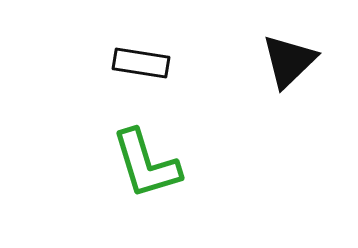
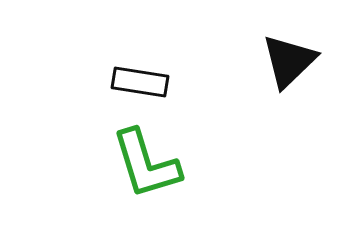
black rectangle: moved 1 px left, 19 px down
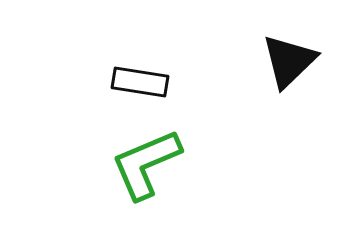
green L-shape: rotated 84 degrees clockwise
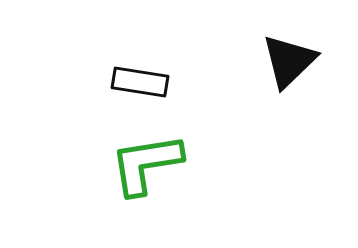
green L-shape: rotated 14 degrees clockwise
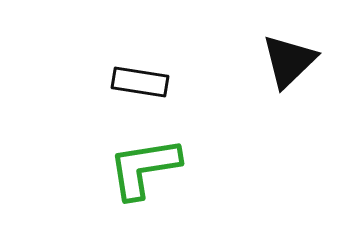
green L-shape: moved 2 px left, 4 px down
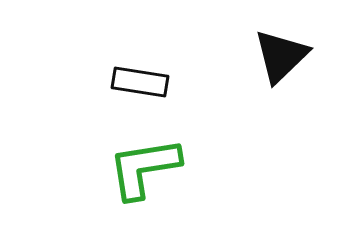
black triangle: moved 8 px left, 5 px up
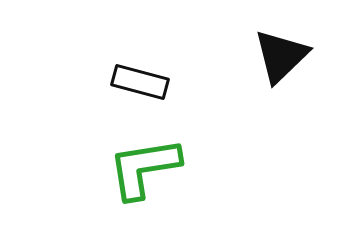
black rectangle: rotated 6 degrees clockwise
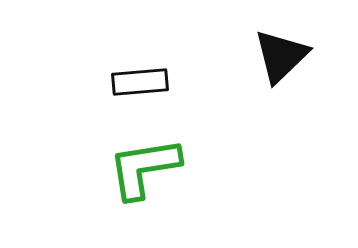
black rectangle: rotated 20 degrees counterclockwise
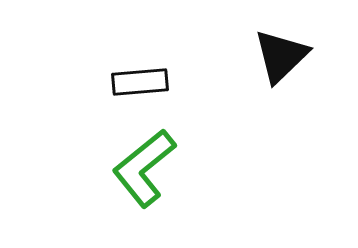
green L-shape: rotated 30 degrees counterclockwise
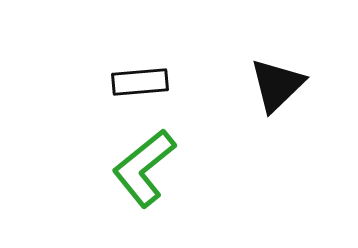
black triangle: moved 4 px left, 29 px down
